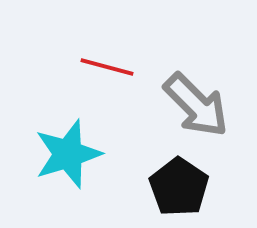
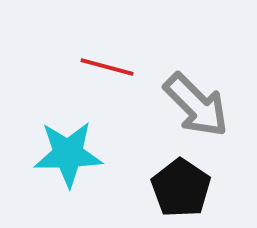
cyan star: rotated 16 degrees clockwise
black pentagon: moved 2 px right, 1 px down
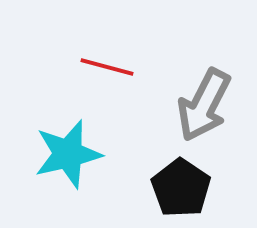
gray arrow: moved 8 px right; rotated 72 degrees clockwise
cyan star: rotated 12 degrees counterclockwise
